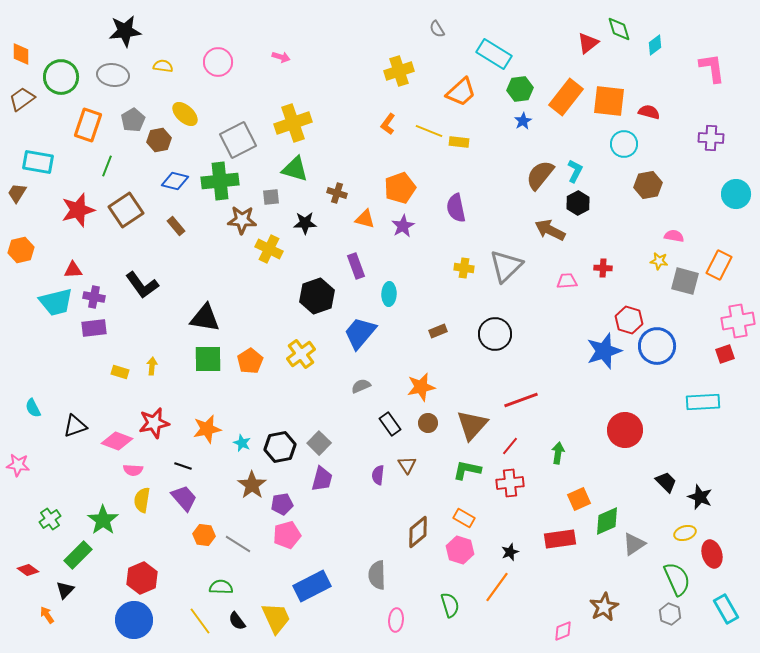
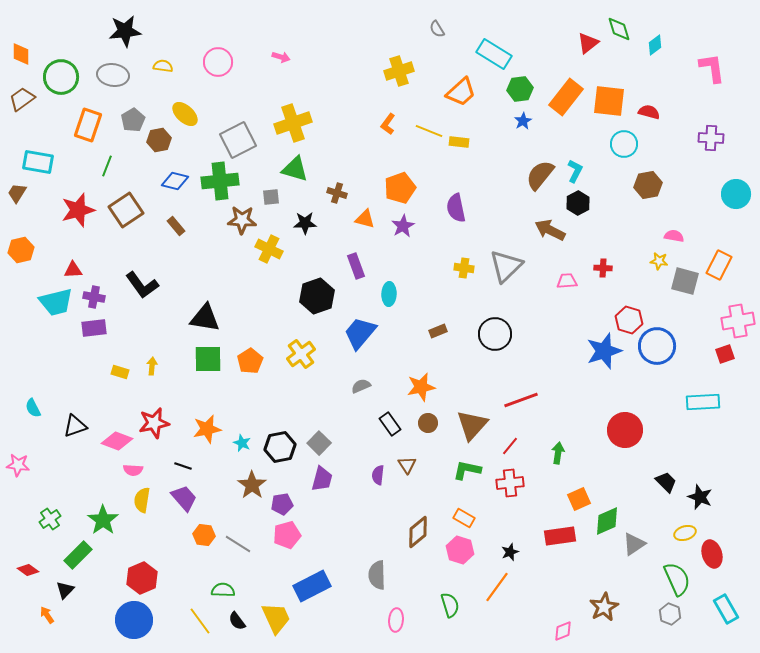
red rectangle at (560, 539): moved 3 px up
green semicircle at (221, 587): moved 2 px right, 3 px down
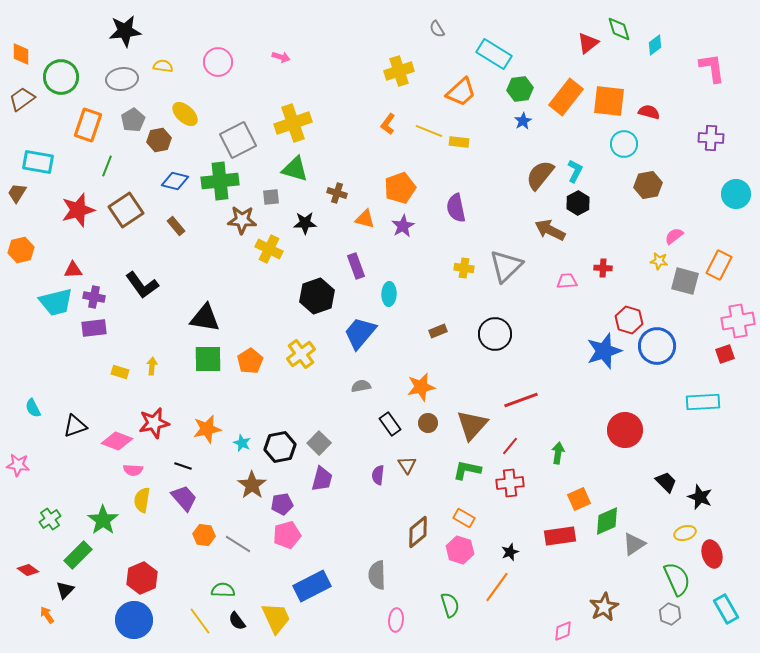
gray ellipse at (113, 75): moved 9 px right, 4 px down; rotated 16 degrees counterclockwise
pink semicircle at (674, 236): rotated 48 degrees counterclockwise
gray semicircle at (361, 386): rotated 12 degrees clockwise
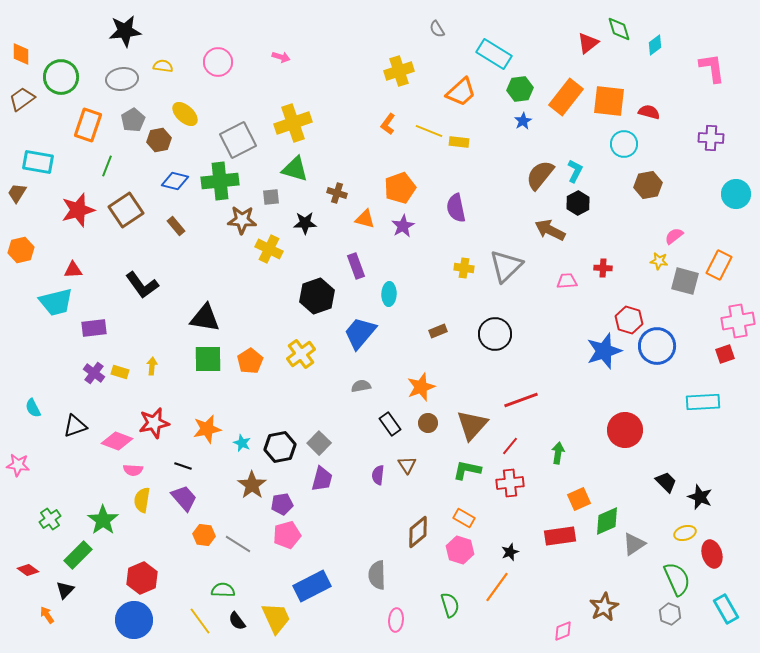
purple cross at (94, 297): moved 76 px down; rotated 25 degrees clockwise
orange star at (421, 387): rotated 8 degrees counterclockwise
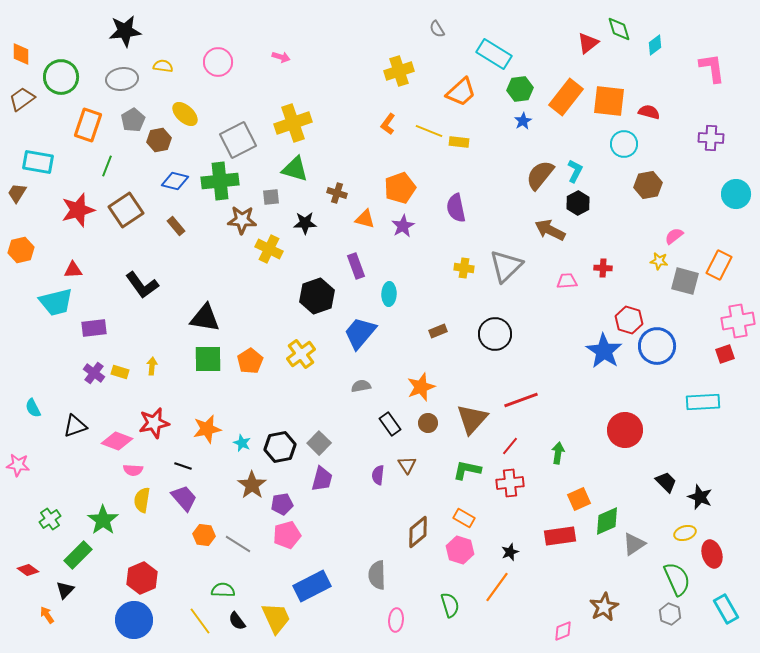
blue star at (604, 351): rotated 21 degrees counterclockwise
brown triangle at (472, 425): moved 6 px up
